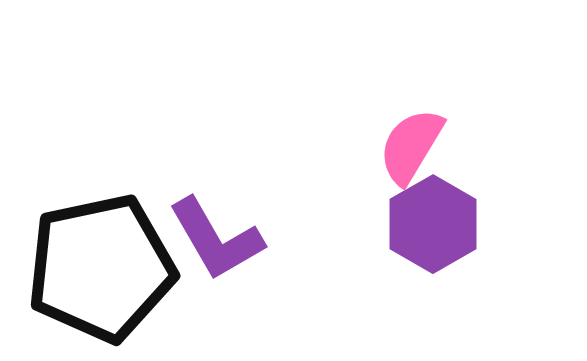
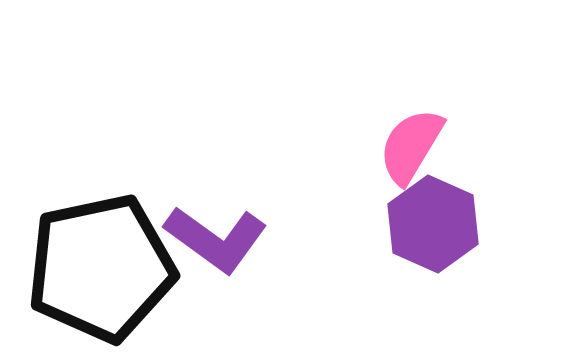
purple hexagon: rotated 6 degrees counterclockwise
purple L-shape: rotated 24 degrees counterclockwise
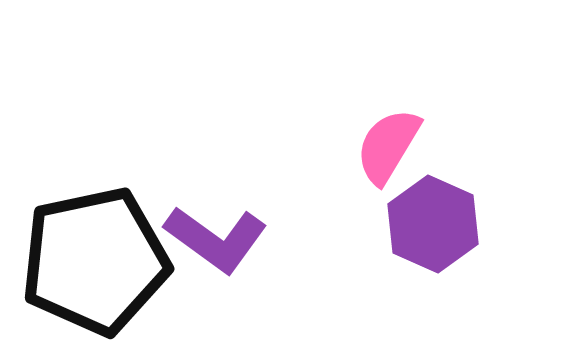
pink semicircle: moved 23 px left
black pentagon: moved 6 px left, 7 px up
